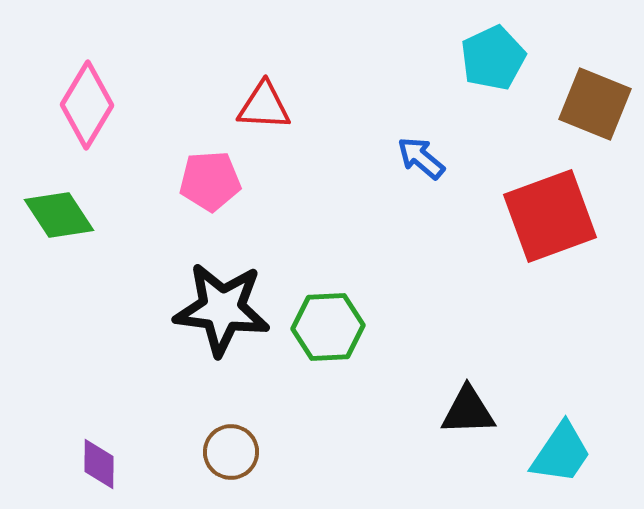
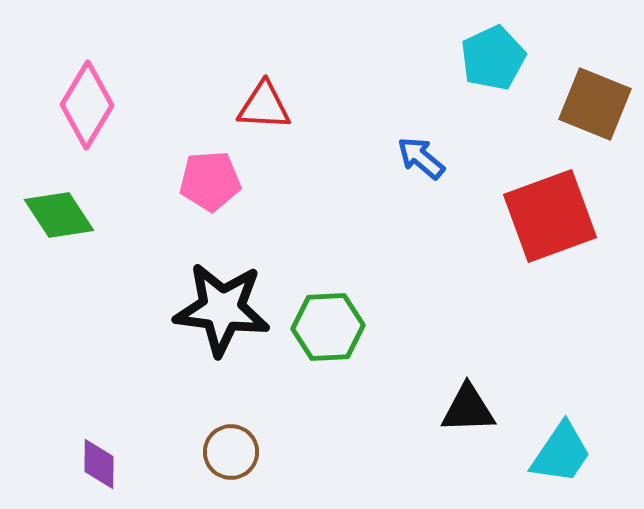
black triangle: moved 2 px up
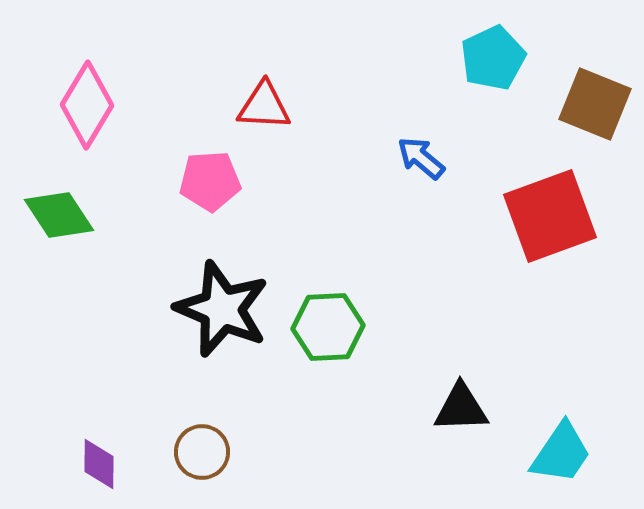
black star: rotated 16 degrees clockwise
black triangle: moved 7 px left, 1 px up
brown circle: moved 29 px left
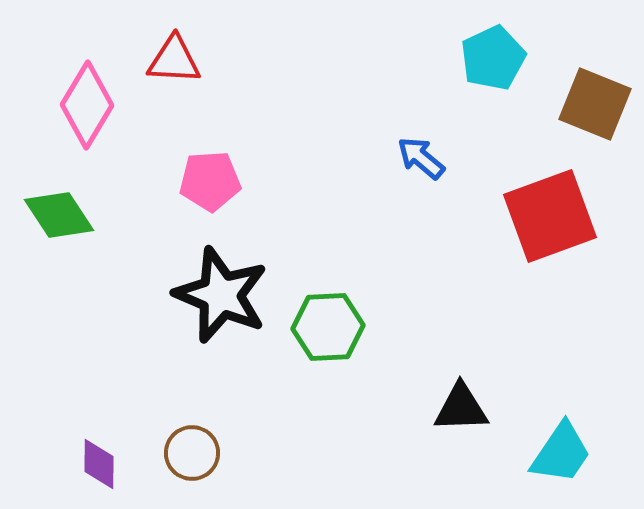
red triangle: moved 90 px left, 46 px up
black star: moved 1 px left, 14 px up
brown circle: moved 10 px left, 1 px down
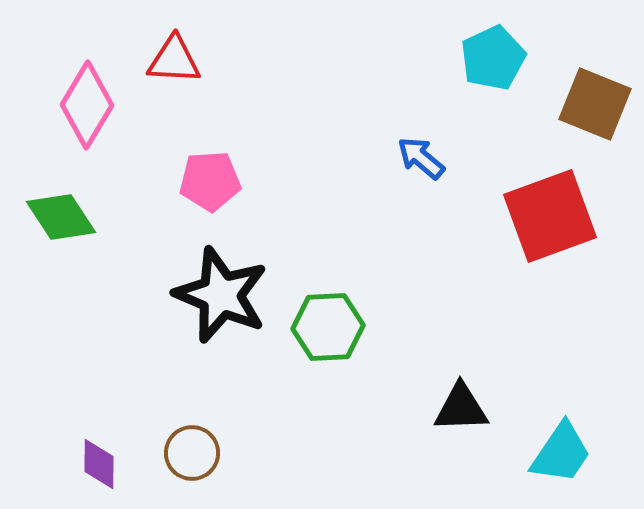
green diamond: moved 2 px right, 2 px down
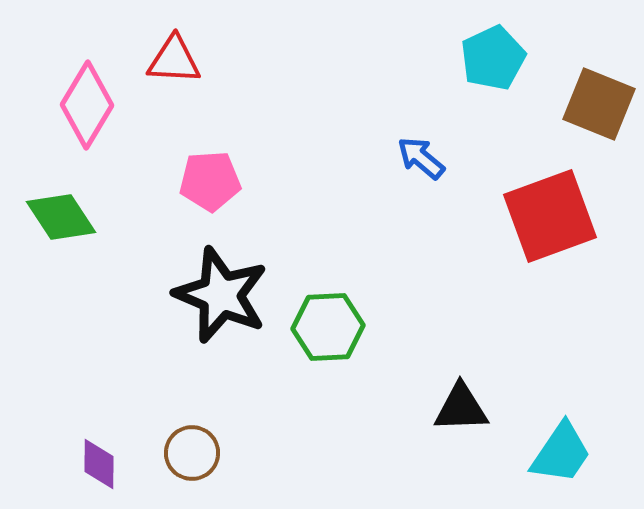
brown square: moved 4 px right
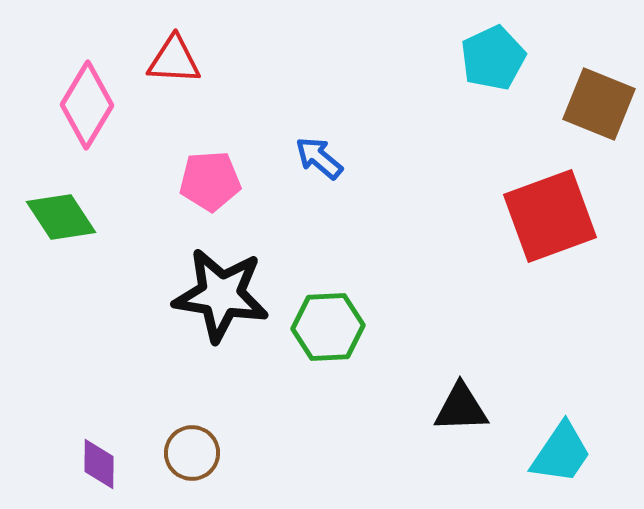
blue arrow: moved 102 px left
black star: rotated 14 degrees counterclockwise
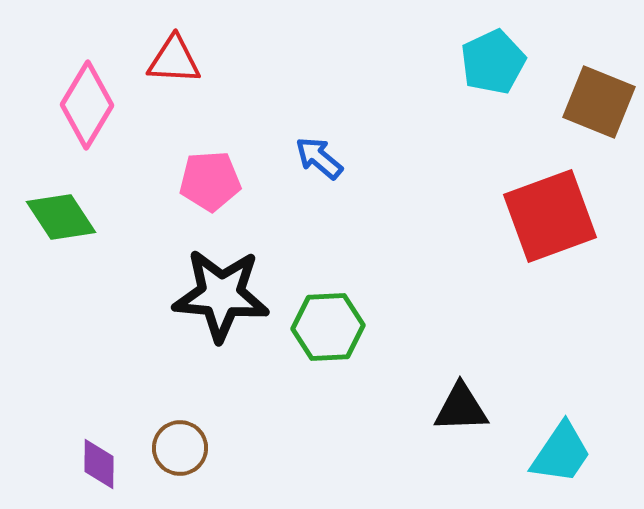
cyan pentagon: moved 4 px down
brown square: moved 2 px up
black star: rotated 4 degrees counterclockwise
brown circle: moved 12 px left, 5 px up
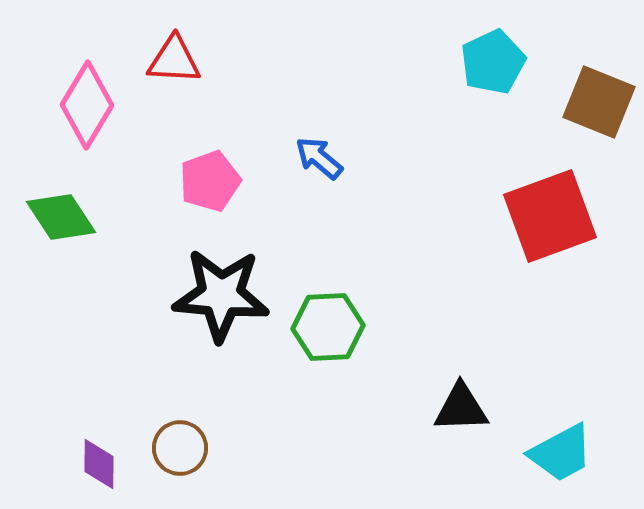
pink pentagon: rotated 16 degrees counterclockwise
cyan trapezoid: rotated 28 degrees clockwise
